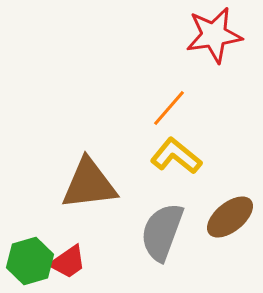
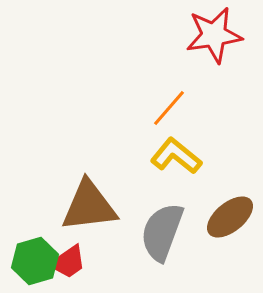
brown triangle: moved 22 px down
green hexagon: moved 5 px right
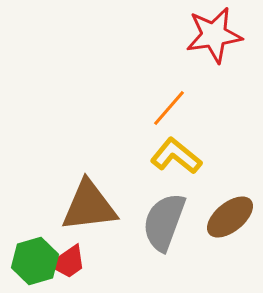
gray semicircle: moved 2 px right, 10 px up
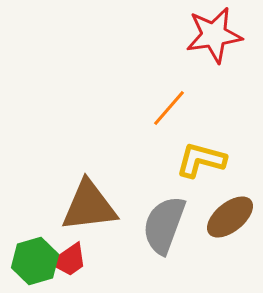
yellow L-shape: moved 25 px right, 4 px down; rotated 24 degrees counterclockwise
gray semicircle: moved 3 px down
red trapezoid: moved 1 px right, 2 px up
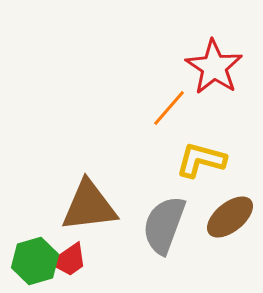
red star: moved 32 px down; rotated 30 degrees counterclockwise
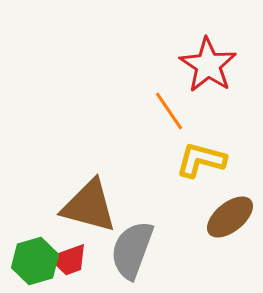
red star: moved 6 px left, 2 px up
orange line: moved 3 px down; rotated 75 degrees counterclockwise
brown triangle: rotated 22 degrees clockwise
gray semicircle: moved 32 px left, 25 px down
red trapezoid: rotated 15 degrees clockwise
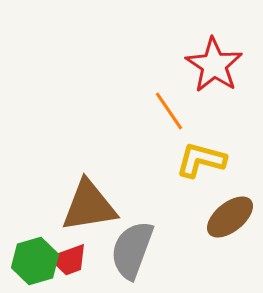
red star: moved 6 px right
brown triangle: rotated 24 degrees counterclockwise
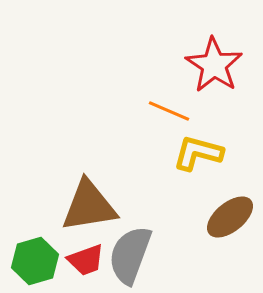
orange line: rotated 33 degrees counterclockwise
yellow L-shape: moved 3 px left, 7 px up
gray semicircle: moved 2 px left, 5 px down
red trapezoid: moved 17 px right
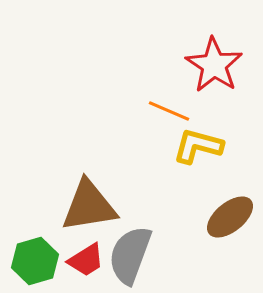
yellow L-shape: moved 7 px up
red trapezoid: rotated 12 degrees counterclockwise
